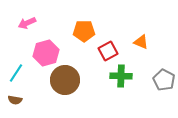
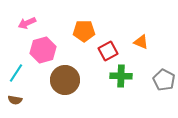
pink hexagon: moved 3 px left, 3 px up
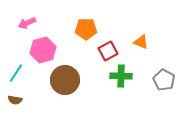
orange pentagon: moved 2 px right, 2 px up
